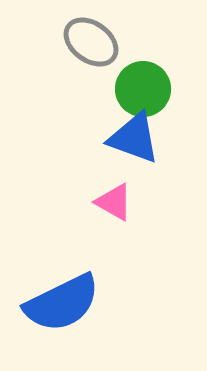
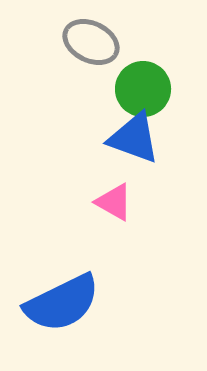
gray ellipse: rotated 10 degrees counterclockwise
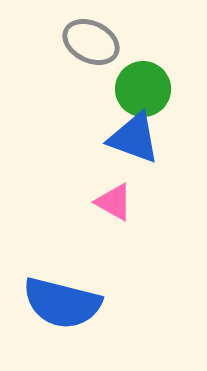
blue semicircle: rotated 40 degrees clockwise
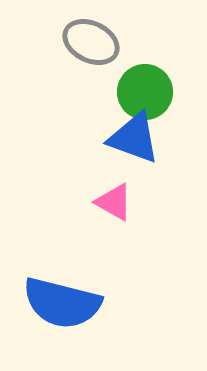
green circle: moved 2 px right, 3 px down
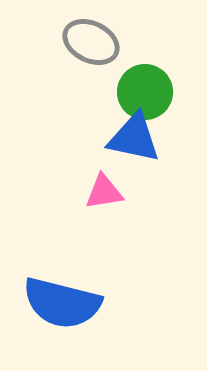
blue triangle: rotated 8 degrees counterclockwise
pink triangle: moved 10 px left, 10 px up; rotated 39 degrees counterclockwise
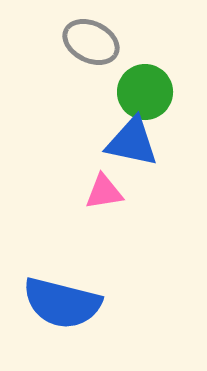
blue triangle: moved 2 px left, 4 px down
